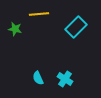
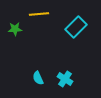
green star: rotated 16 degrees counterclockwise
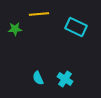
cyan rectangle: rotated 70 degrees clockwise
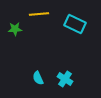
cyan rectangle: moved 1 px left, 3 px up
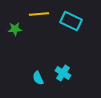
cyan rectangle: moved 4 px left, 3 px up
cyan cross: moved 2 px left, 6 px up
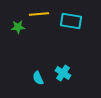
cyan rectangle: rotated 15 degrees counterclockwise
green star: moved 3 px right, 2 px up
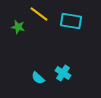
yellow line: rotated 42 degrees clockwise
green star: rotated 16 degrees clockwise
cyan semicircle: rotated 24 degrees counterclockwise
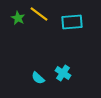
cyan rectangle: moved 1 px right, 1 px down; rotated 15 degrees counterclockwise
green star: moved 9 px up; rotated 16 degrees clockwise
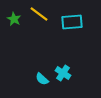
green star: moved 4 px left, 1 px down
cyan semicircle: moved 4 px right, 1 px down
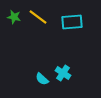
yellow line: moved 1 px left, 3 px down
green star: moved 2 px up; rotated 16 degrees counterclockwise
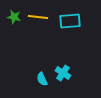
yellow line: rotated 30 degrees counterclockwise
cyan rectangle: moved 2 px left, 1 px up
cyan semicircle: rotated 24 degrees clockwise
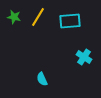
yellow line: rotated 66 degrees counterclockwise
cyan cross: moved 21 px right, 16 px up
